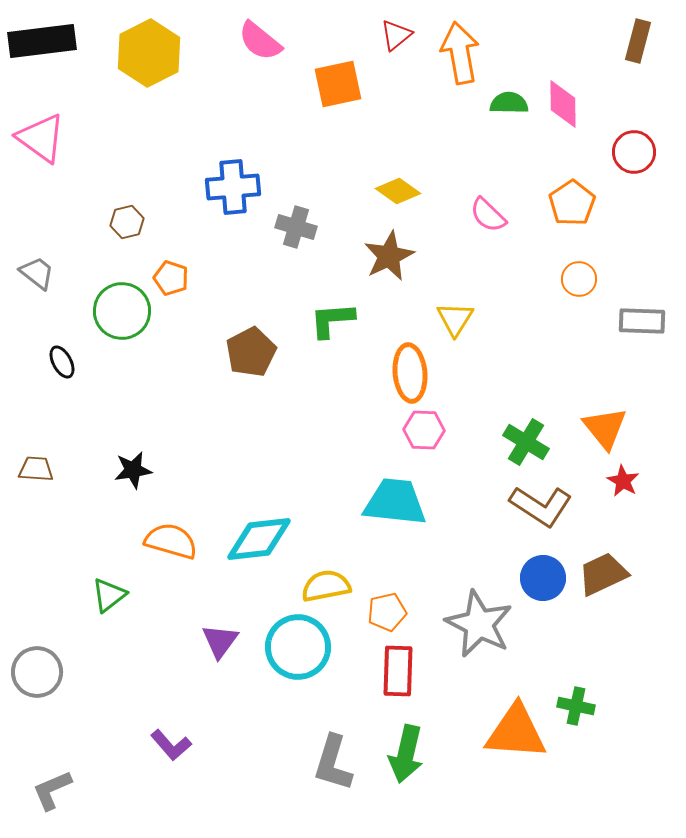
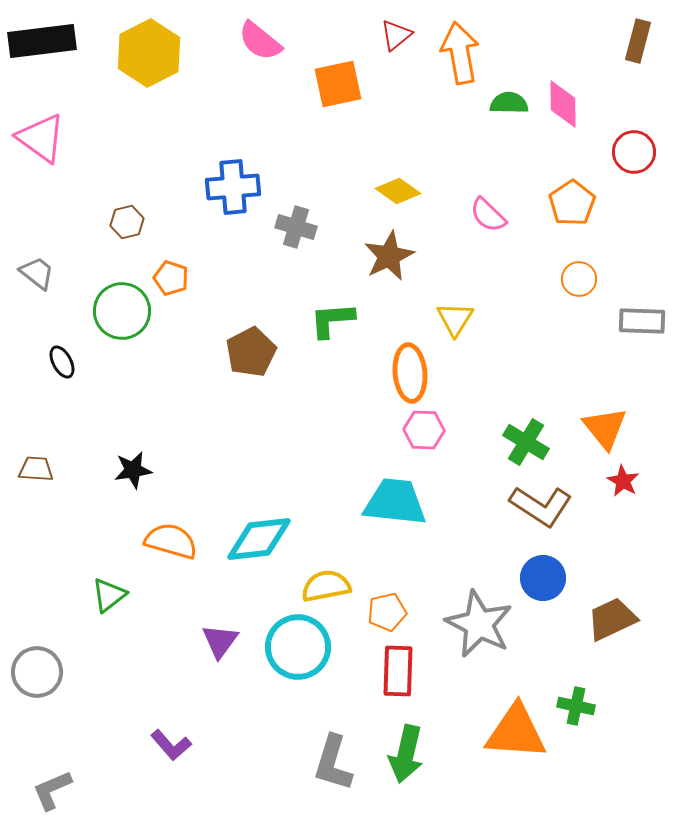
brown trapezoid at (603, 574): moved 9 px right, 45 px down
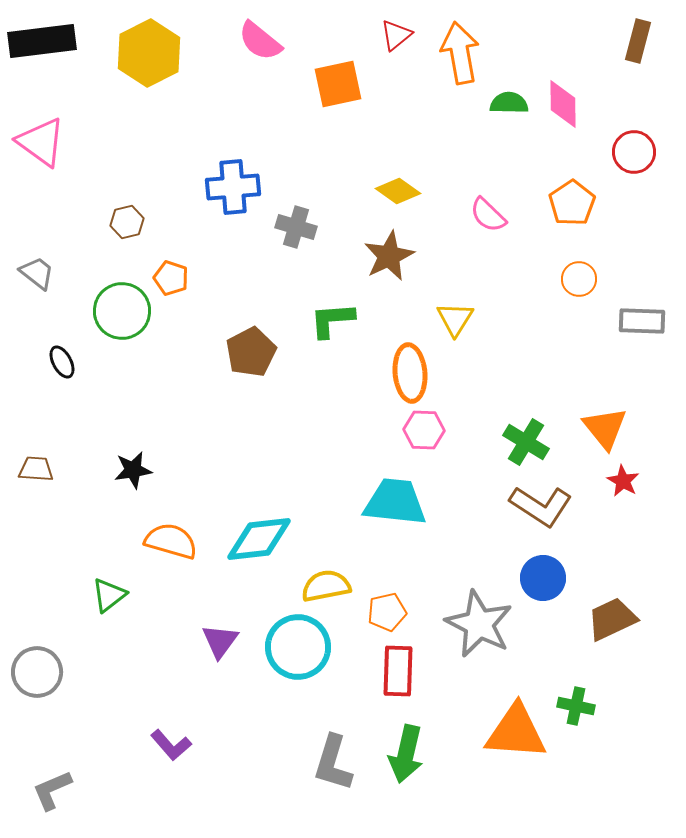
pink triangle at (41, 138): moved 4 px down
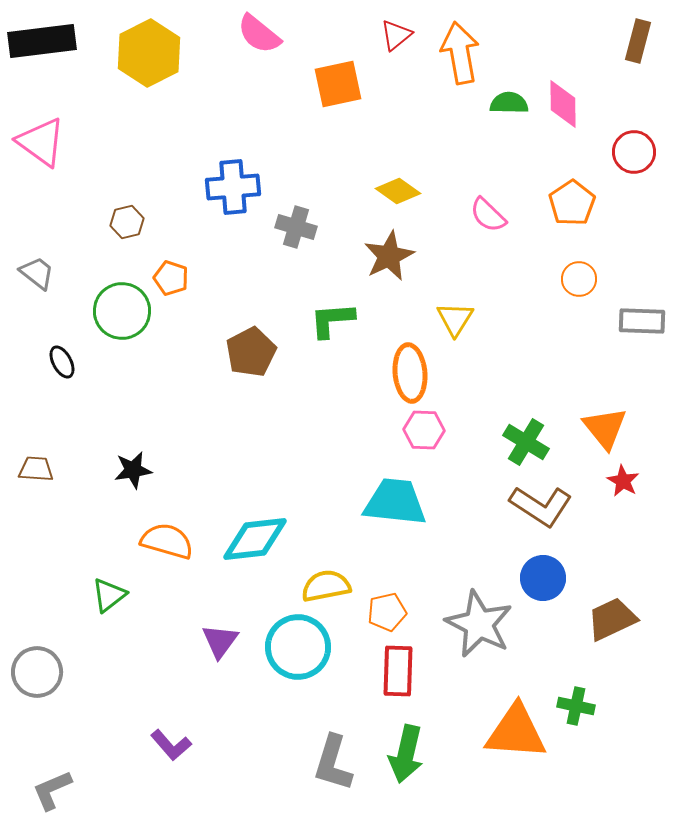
pink semicircle at (260, 41): moved 1 px left, 7 px up
cyan diamond at (259, 539): moved 4 px left
orange semicircle at (171, 541): moved 4 px left
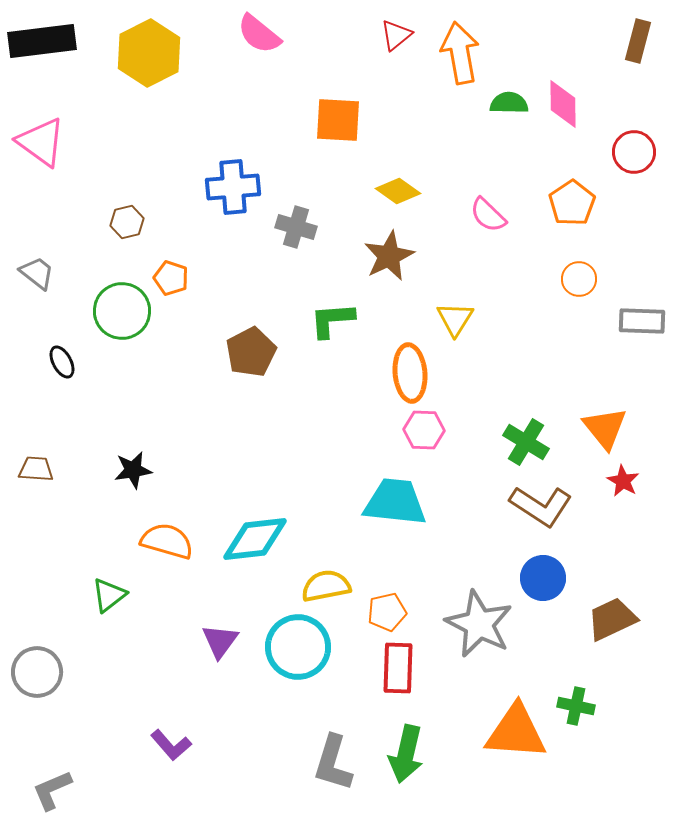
orange square at (338, 84): moved 36 px down; rotated 15 degrees clockwise
red rectangle at (398, 671): moved 3 px up
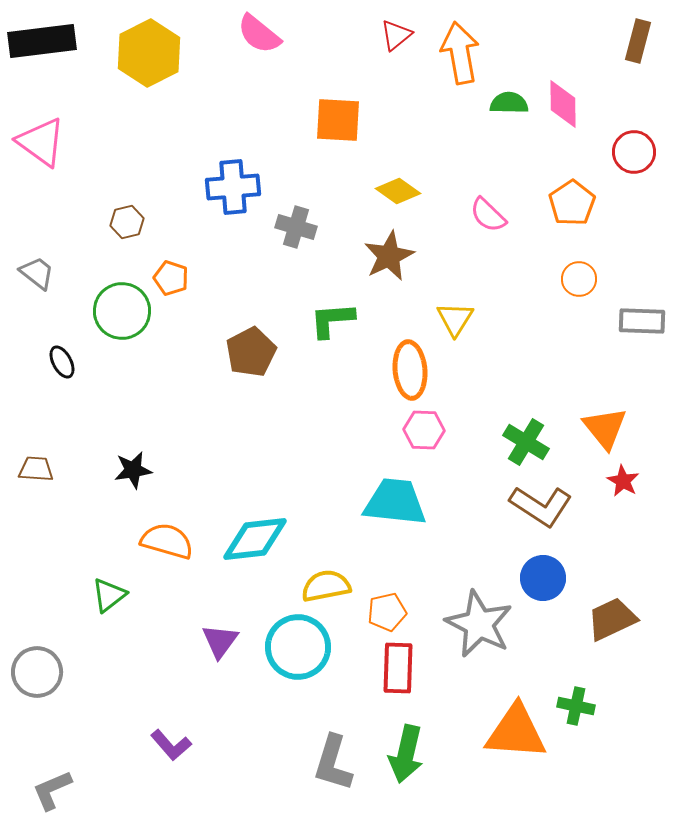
orange ellipse at (410, 373): moved 3 px up
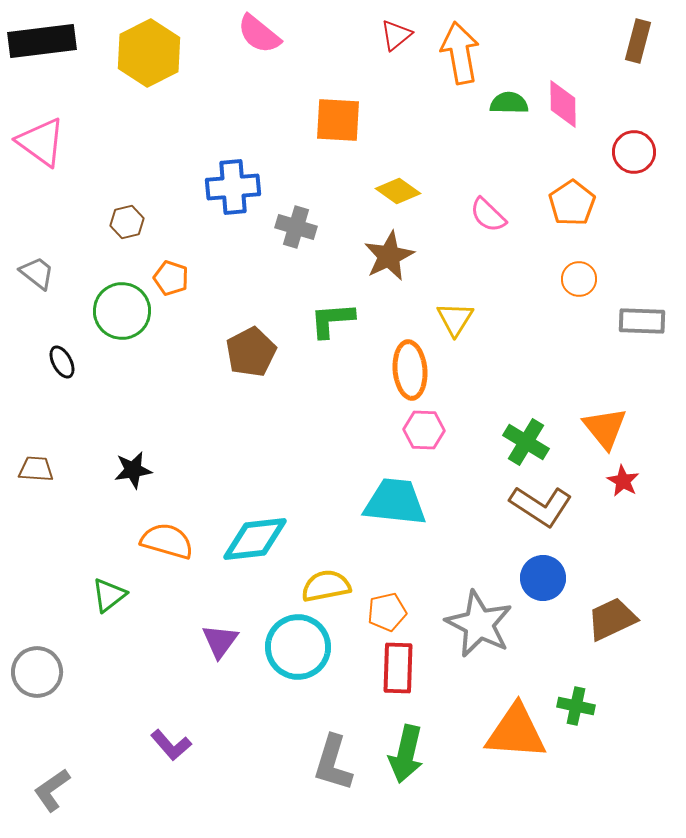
gray L-shape at (52, 790): rotated 12 degrees counterclockwise
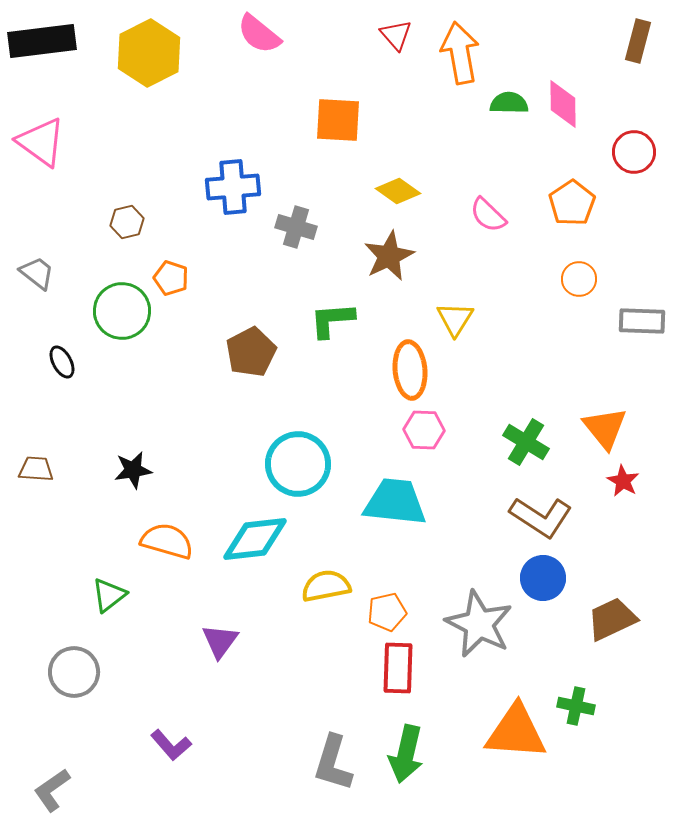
red triangle at (396, 35): rotated 32 degrees counterclockwise
brown L-shape at (541, 506): moved 11 px down
cyan circle at (298, 647): moved 183 px up
gray circle at (37, 672): moved 37 px right
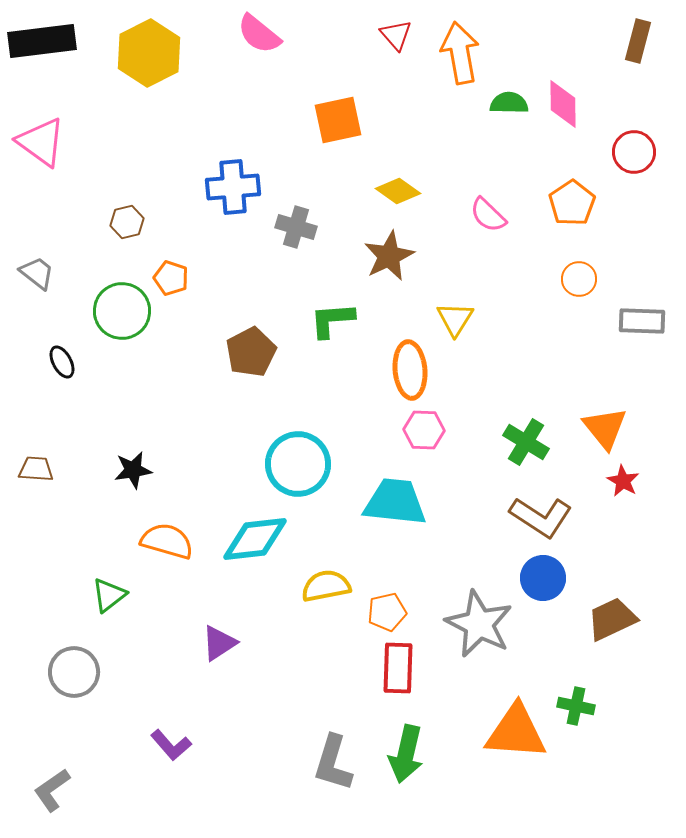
orange square at (338, 120): rotated 15 degrees counterclockwise
purple triangle at (220, 641): moved 1 px left, 2 px down; rotated 21 degrees clockwise
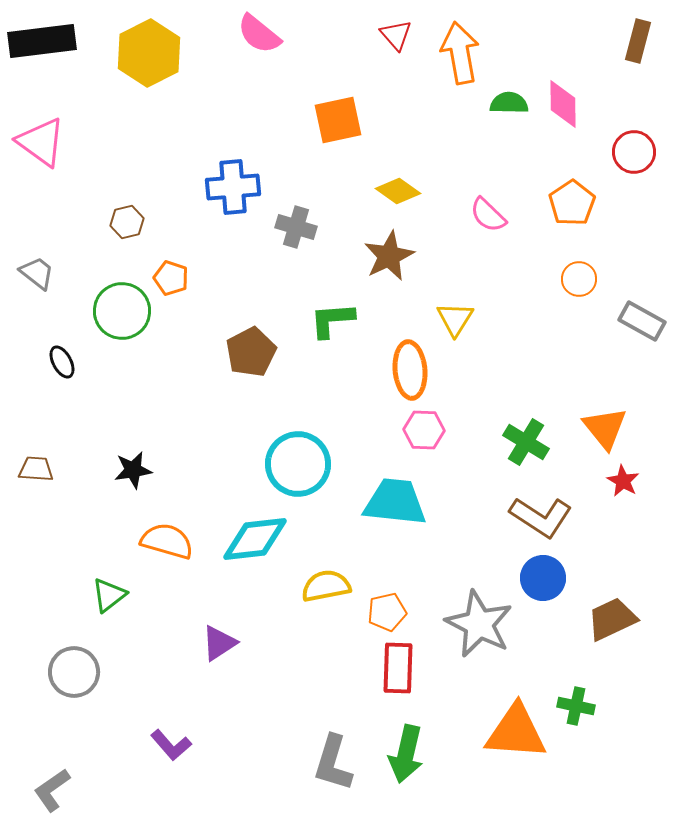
gray rectangle at (642, 321): rotated 27 degrees clockwise
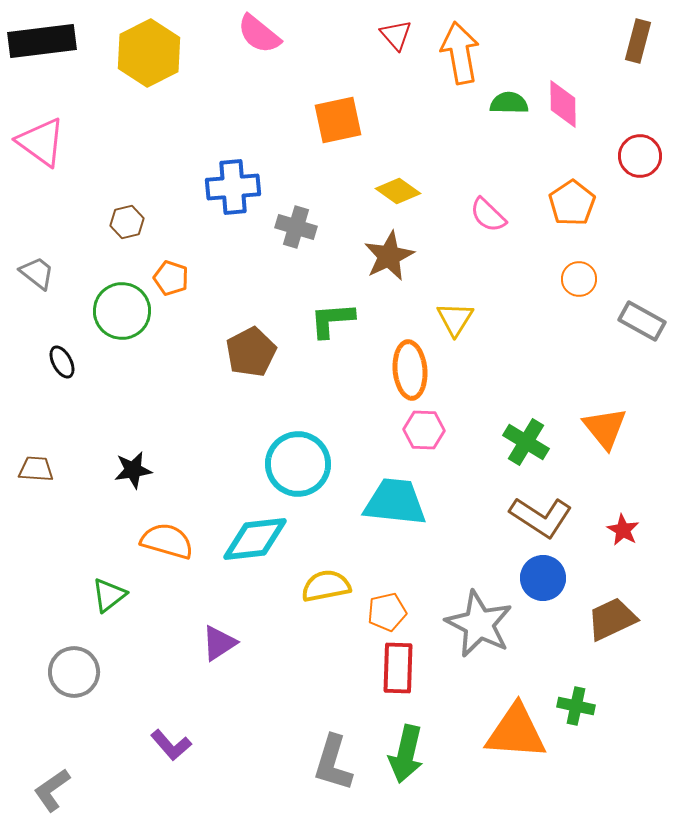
red circle at (634, 152): moved 6 px right, 4 px down
red star at (623, 481): moved 49 px down
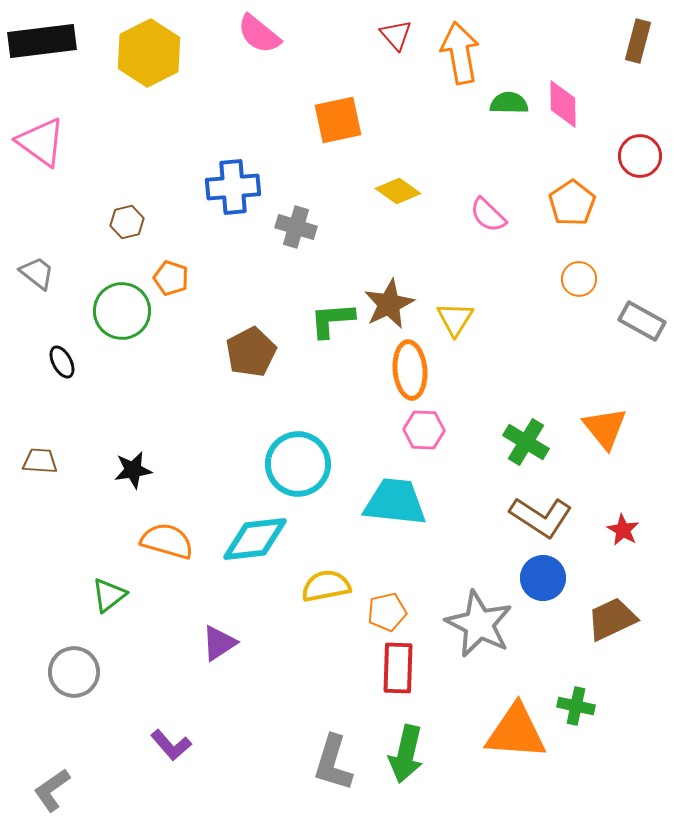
brown star at (389, 256): moved 48 px down
brown trapezoid at (36, 469): moved 4 px right, 8 px up
